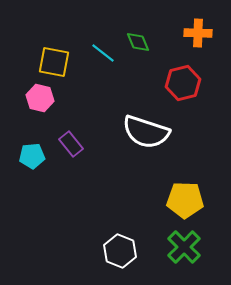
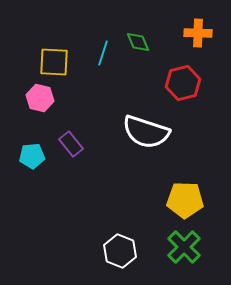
cyan line: rotated 70 degrees clockwise
yellow square: rotated 8 degrees counterclockwise
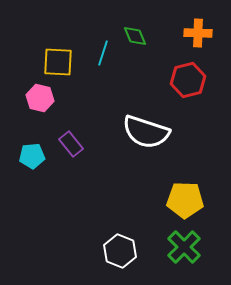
green diamond: moved 3 px left, 6 px up
yellow square: moved 4 px right
red hexagon: moved 5 px right, 3 px up
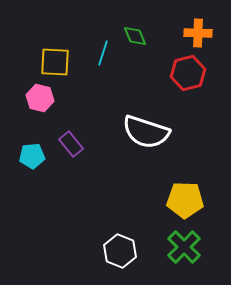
yellow square: moved 3 px left
red hexagon: moved 7 px up
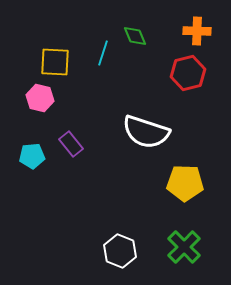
orange cross: moved 1 px left, 2 px up
yellow pentagon: moved 17 px up
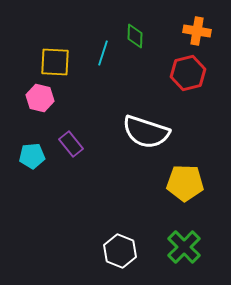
orange cross: rotated 8 degrees clockwise
green diamond: rotated 25 degrees clockwise
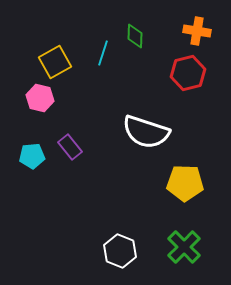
yellow square: rotated 32 degrees counterclockwise
purple rectangle: moved 1 px left, 3 px down
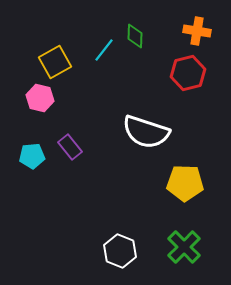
cyan line: moved 1 px right, 3 px up; rotated 20 degrees clockwise
